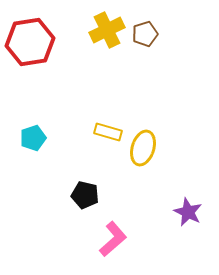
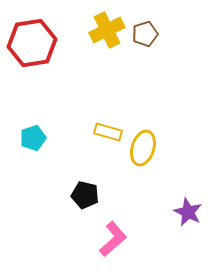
red hexagon: moved 2 px right, 1 px down
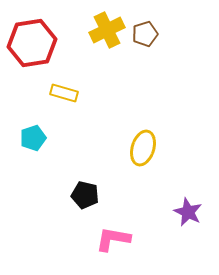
yellow rectangle: moved 44 px left, 39 px up
pink L-shape: rotated 129 degrees counterclockwise
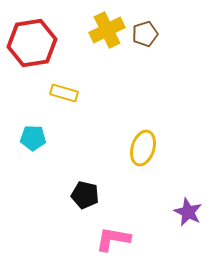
cyan pentagon: rotated 20 degrees clockwise
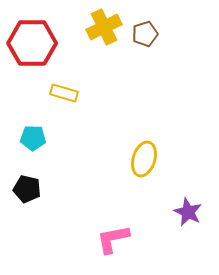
yellow cross: moved 3 px left, 3 px up
red hexagon: rotated 9 degrees clockwise
yellow ellipse: moved 1 px right, 11 px down
black pentagon: moved 58 px left, 6 px up
pink L-shape: rotated 21 degrees counterclockwise
